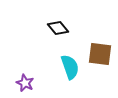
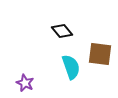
black diamond: moved 4 px right, 3 px down
cyan semicircle: moved 1 px right
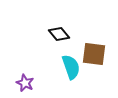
black diamond: moved 3 px left, 3 px down
brown square: moved 6 px left
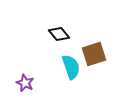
brown square: rotated 25 degrees counterclockwise
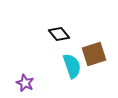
cyan semicircle: moved 1 px right, 1 px up
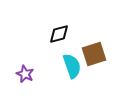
black diamond: rotated 65 degrees counterclockwise
purple star: moved 9 px up
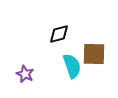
brown square: rotated 20 degrees clockwise
